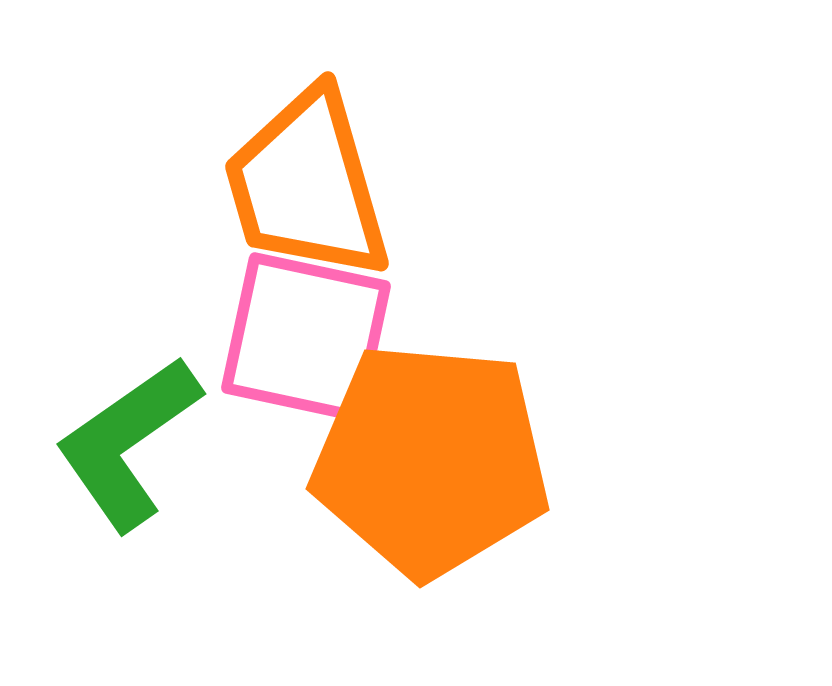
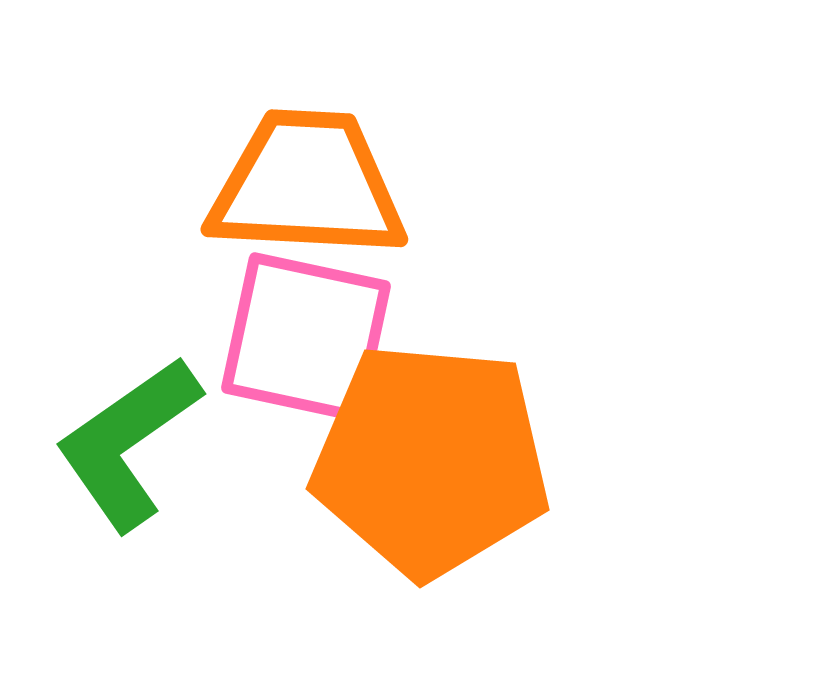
orange trapezoid: rotated 109 degrees clockwise
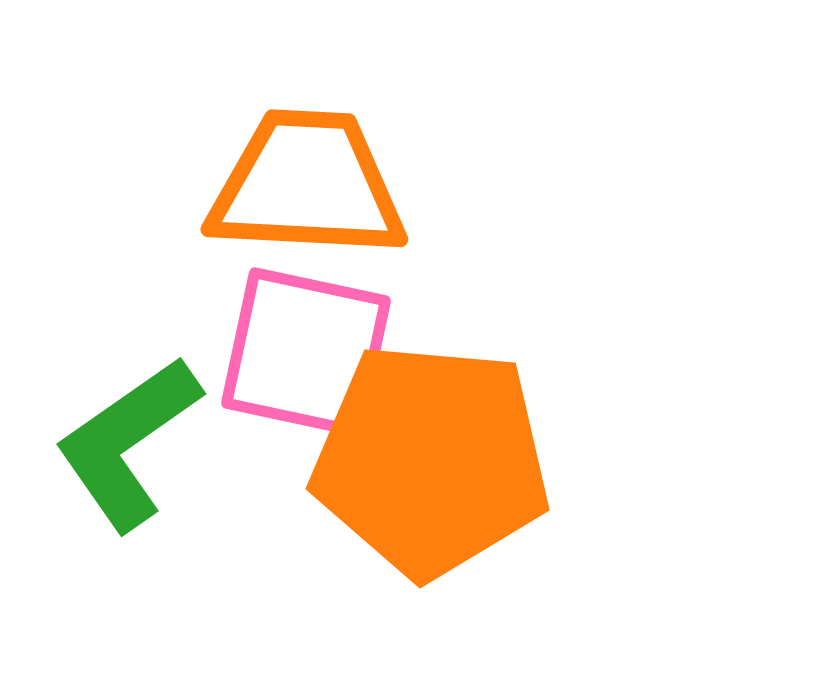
pink square: moved 15 px down
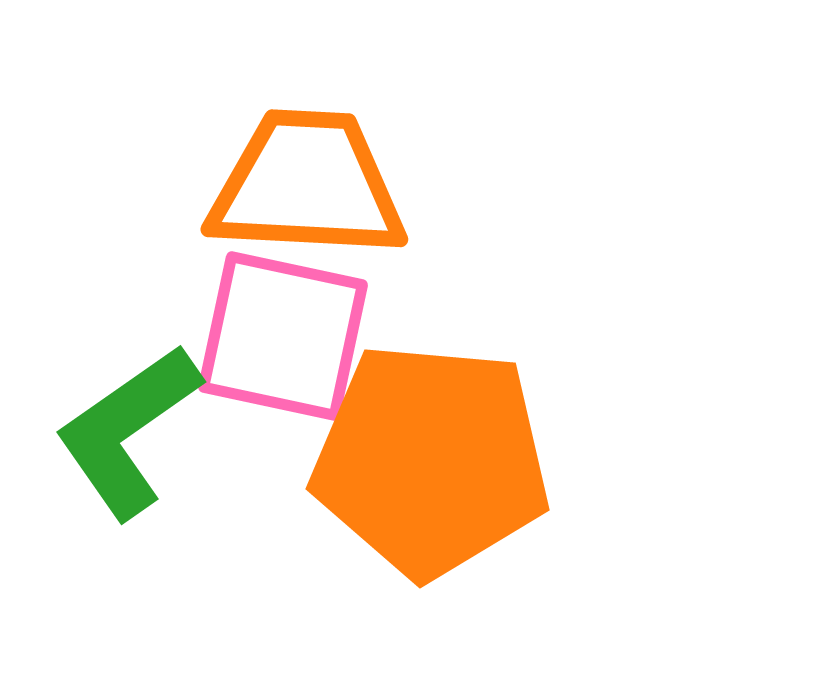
pink square: moved 23 px left, 16 px up
green L-shape: moved 12 px up
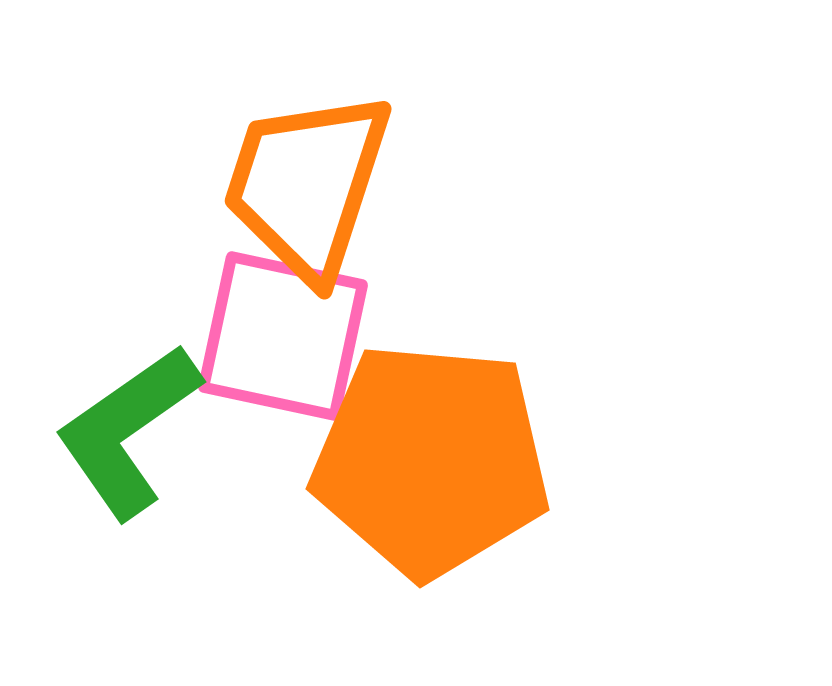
orange trapezoid: rotated 75 degrees counterclockwise
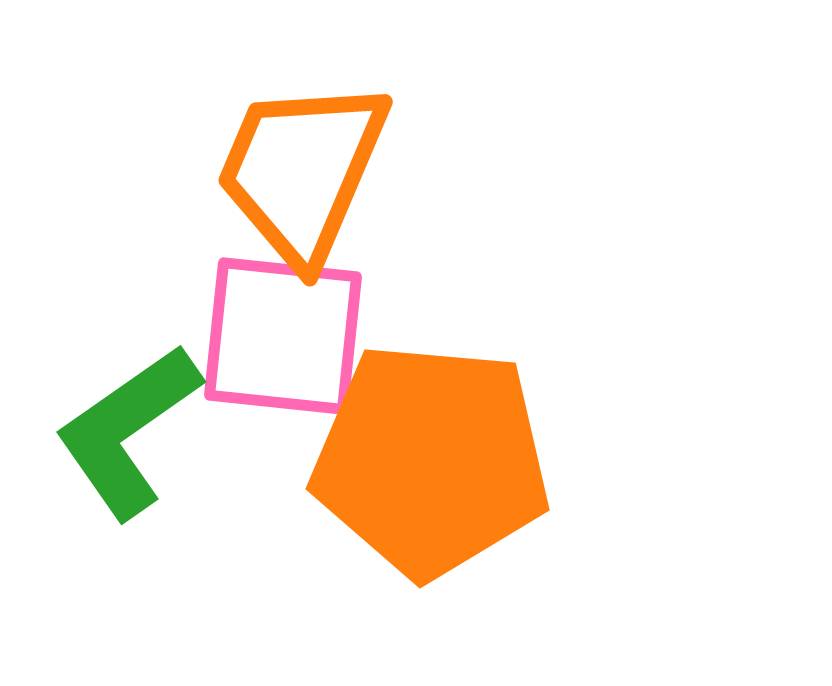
orange trapezoid: moved 5 px left, 14 px up; rotated 5 degrees clockwise
pink square: rotated 6 degrees counterclockwise
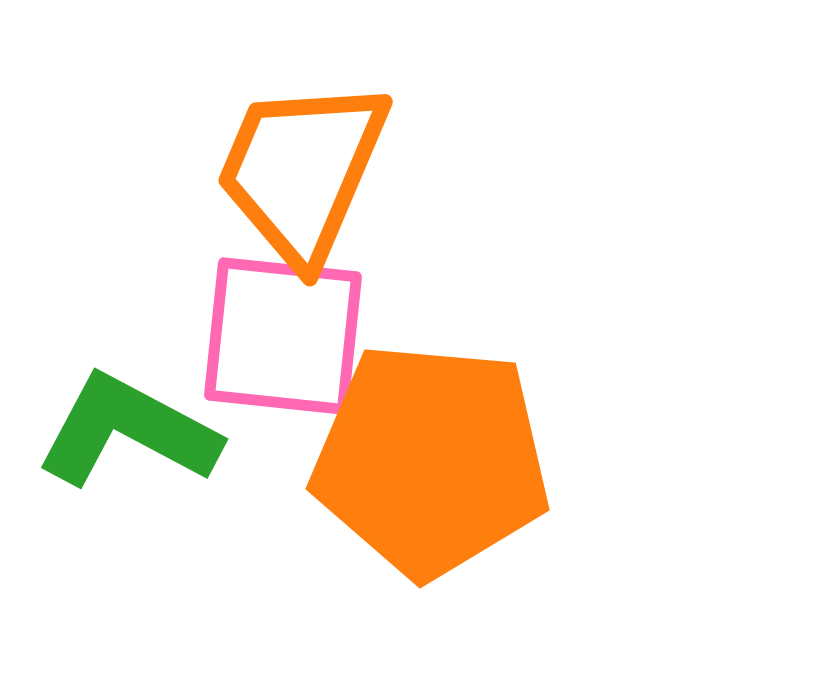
green L-shape: rotated 63 degrees clockwise
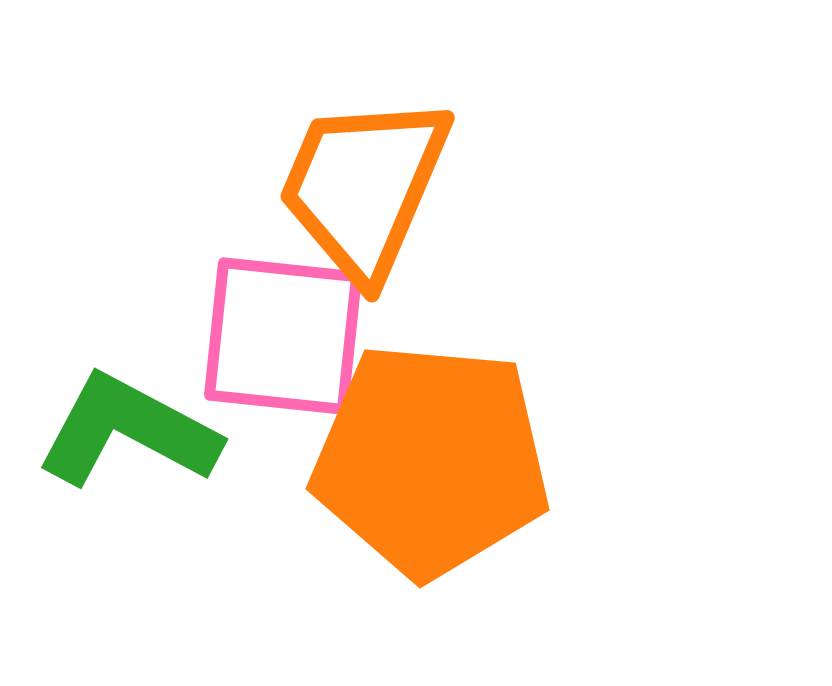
orange trapezoid: moved 62 px right, 16 px down
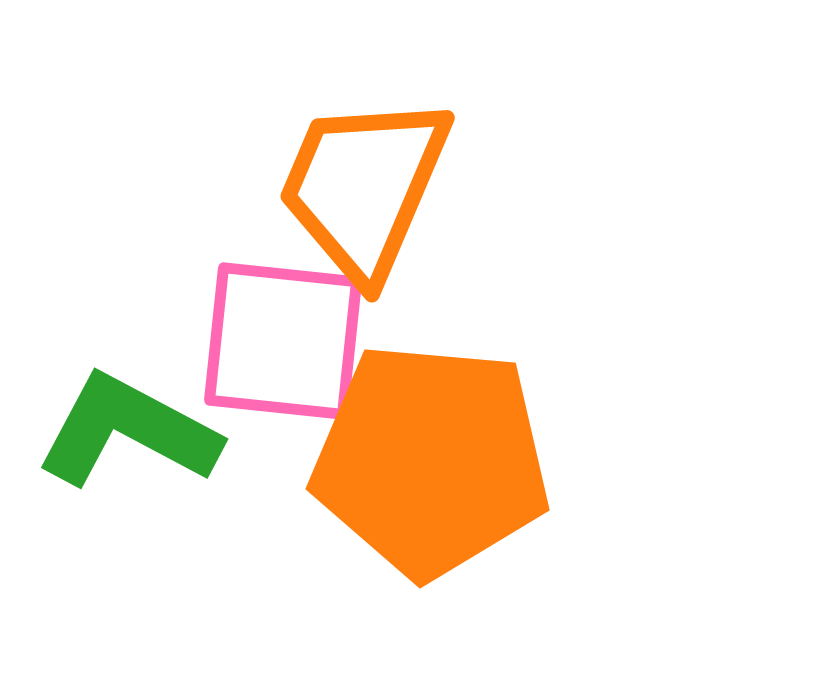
pink square: moved 5 px down
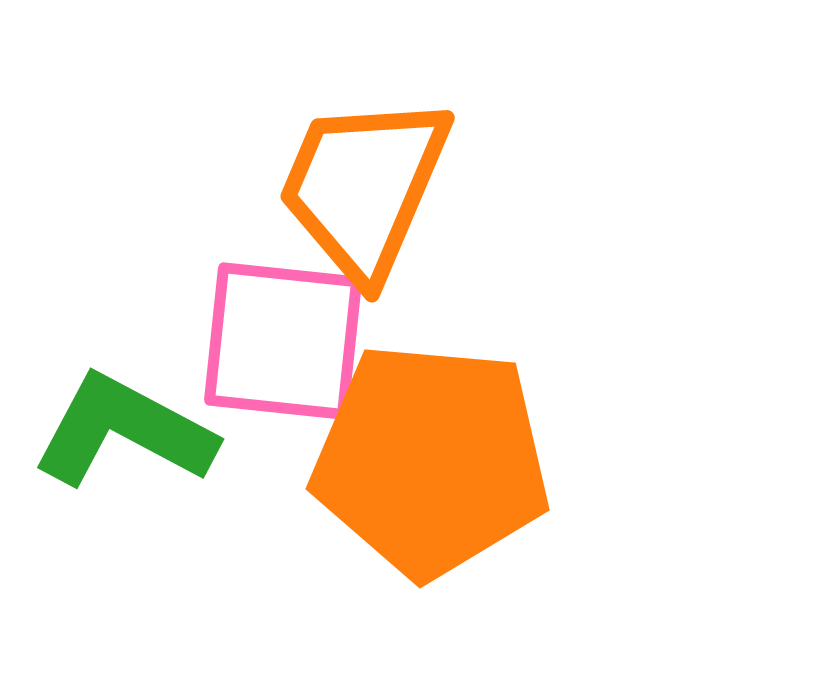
green L-shape: moved 4 px left
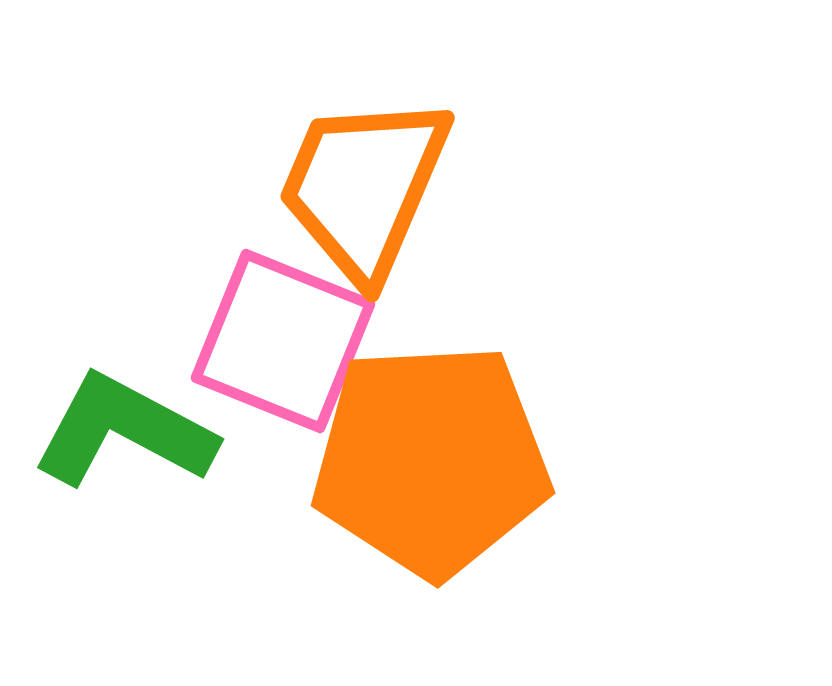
pink square: rotated 16 degrees clockwise
orange pentagon: rotated 8 degrees counterclockwise
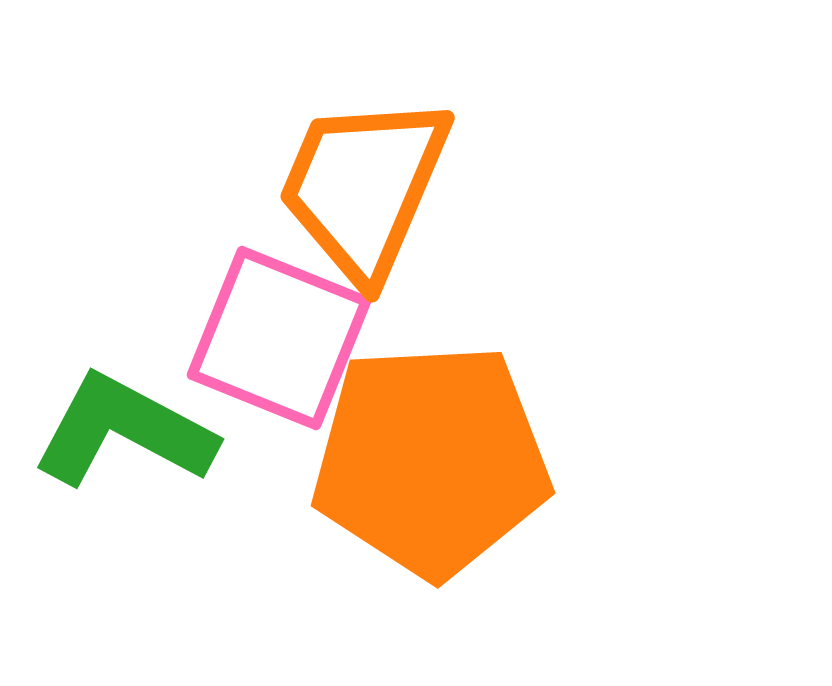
pink square: moved 4 px left, 3 px up
